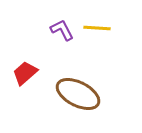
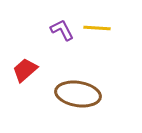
red trapezoid: moved 3 px up
brown ellipse: rotated 18 degrees counterclockwise
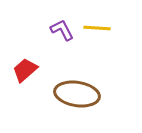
brown ellipse: moved 1 px left
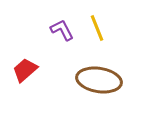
yellow line: rotated 64 degrees clockwise
brown ellipse: moved 22 px right, 14 px up
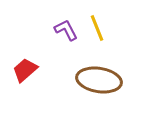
purple L-shape: moved 4 px right
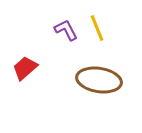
red trapezoid: moved 2 px up
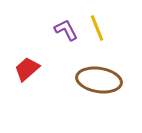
red trapezoid: moved 2 px right, 1 px down
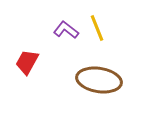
purple L-shape: rotated 25 degrees counterclockwise
red trapezoid: moved 7 px up; rotated 20 degrees counterclockwise
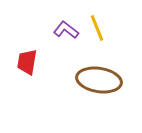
red trapezoid: rotated 20 degrees counterclockwise
